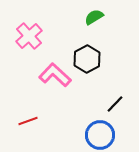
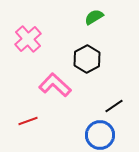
pink cross: moved 1 px left, 3 px down
pink L-shape: moved 10 px down
black line: moved 1 px left, 2 px down; rotated 12 degrees clockwise
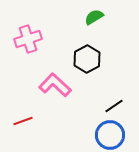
pink cross: rotated 24 degrees clockwise
red line: moved 5 px left
blue circle: moved 10 px right
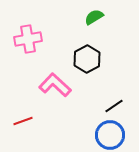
pink cross: rotated 8 degrees clockwise
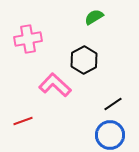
black hexagon: moved 3 px left, 1 px down
black line: moved 1 px left, 2 px up
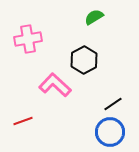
blue circle: moved 3 px up
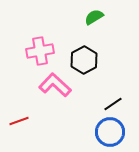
pink cross: moved 12 px right, 12 px down
red line: moved 4 px left
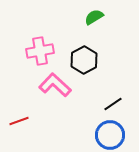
blue circle: moved 3 px down
